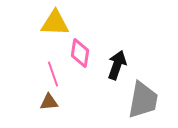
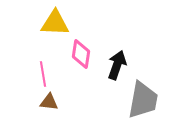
pink diamond: moved 1 px right, 1 px down
pink line: moved 10 px left; rotated 10 degrees clockwise
brown triangle: rotated 12 degrees clockwise
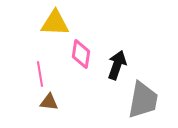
pink line: moved 3 px left
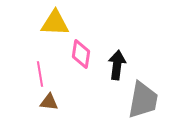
black arrow: rotated 12 degrees counterclockwise
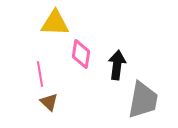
brown triangle: rotated 36 degrees clockwise
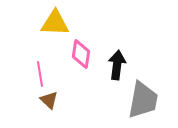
brown triangle: moved 2 px up
